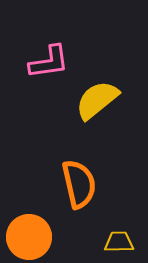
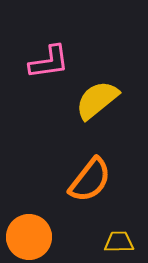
orange semicircle: moved 11 px right, 4 px up; rotated 51 degrees clockwise
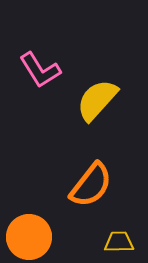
pink L-shape: moved 9 px left, 8 px down; rotated 66 degrees clockwise
yellow semicircle: rotated 9 degrees counterclockwise
orange semicircle: moved 1 px right, 5 px down
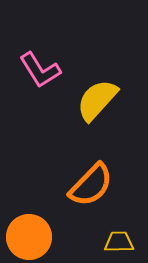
orange semicircle: rotated 6 degrees clockwise
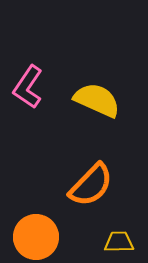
pink L-shape: moved 12 px left, 17 px down; rotated 66 degrees clockwise
yellow semicircle: rotated 72 degrees clockwise
orange circle: moved 7 px right
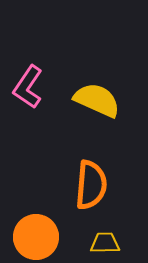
orange semicircle: rotated 39 degrees counterclockwise
yellow trapezoid: moved 14 px left, 1 px down
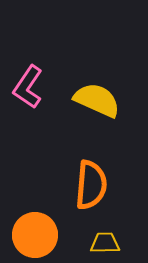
orange circle: moved 1 px left, 2 px up
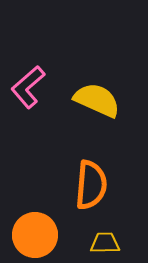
pink L-shape: rotated 15 degrees clockwise
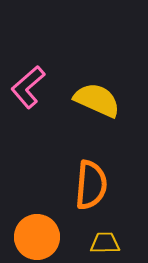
orange circle: moved 2 px right, 2 px down
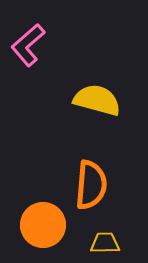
pink L-shape: moved 42 px up
yellow semicircle: rotated 9 degrees counterclockwise
orange circle: moved 6 px right, 12 px up
